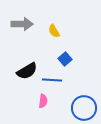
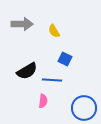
blue square: rotated 24 degrees counterclockwise
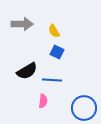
blue square: moved 8 px left, 7 px up
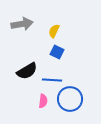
gray arrow: rotated 10 degrees counterclockwise
yellow semicircle: rotated 56 degrees clockwise
blue circle: moved 14 px left, 9 px up
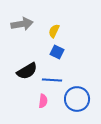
blue circle: moved 7 px right
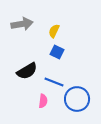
blue line: moved 2 px right, 2 px down; rotated 18 degrees clockwise
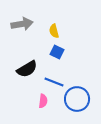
yellow semicircle: rotated 40 degrees counterclockwise
black semicircle: moved 2 px up
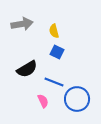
pink semicircle: rotated 32 degrees counterclockwise
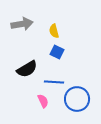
blue line: rotated 18 degrees counterclockwise
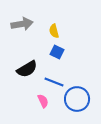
blue line: rotated 18 degrees clockwise
